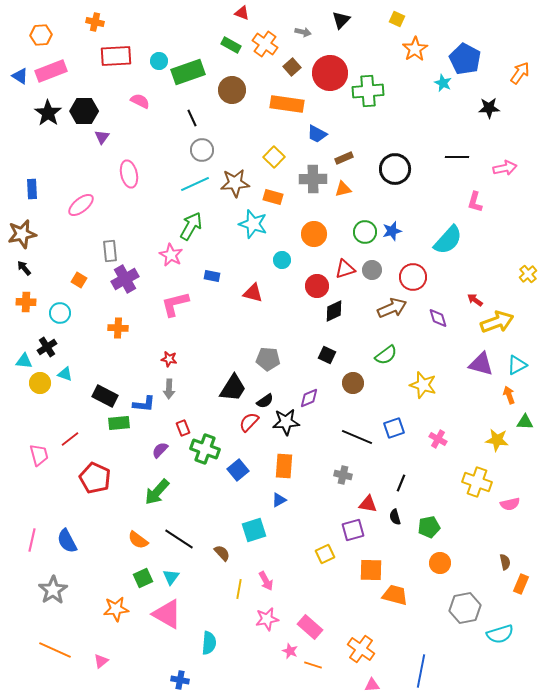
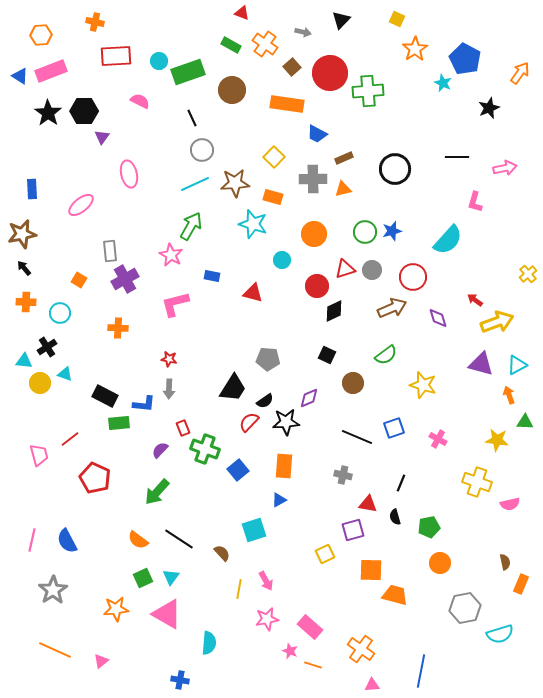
black star at (489, 108): rotated 20 degrees counterclockwise
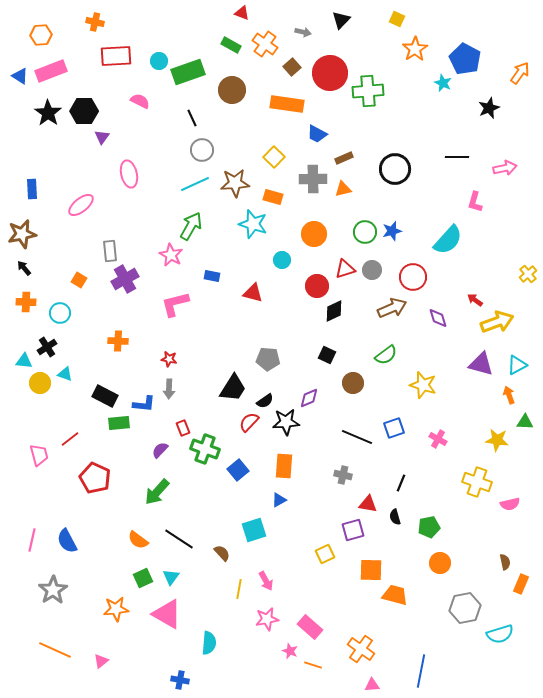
orange cross at (118, 328): moved 13 px down
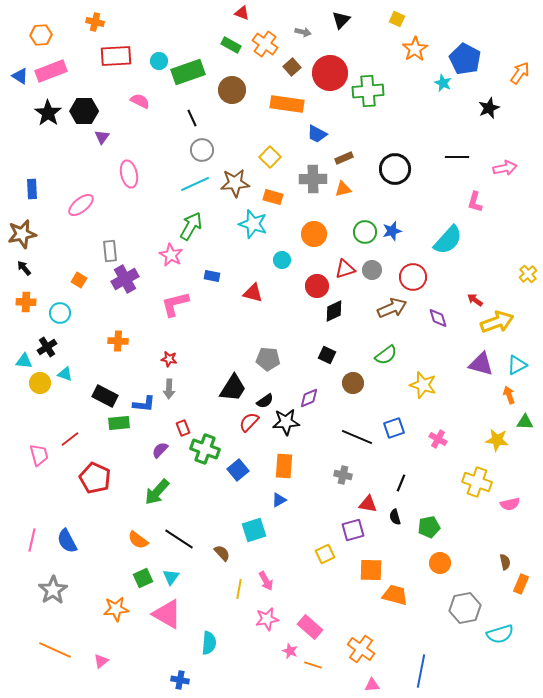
yellow square at (274, 157): moved 4 px left
